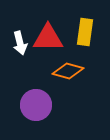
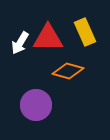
yellow rectangle: rotated 32 degrees counterclockwise
white arrow: rotated 45 degrees clockwise
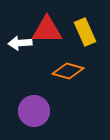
red triangle: moved 1 px left, 8 px up
white arrow: rotated 55 degrees clockwise
purple circle: moved 2 px left, 6 px down
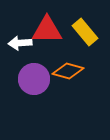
yellow rectangle: rotated 16 degrees counterclockwise
purple circle: moved 32 px up
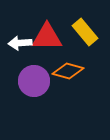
red triangle: moved 7 px down
purple circle: moved 2 px down
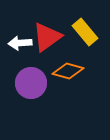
red triangle: rotated 36 degrees counterclockwise
purple circle: moved 3 px left, 2 px down
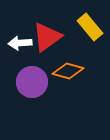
yellow rectangle: moved 5 px right, 5 px up
purple circle: moved 1 px right, 1 px up
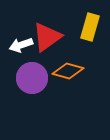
yellow rectangle: rotated 56 degrees clockwise
white arrow: moved 1 px right, 2 px down; rotated 15 degrees counterclockwise
purple circle: moved 4 px up
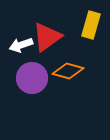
yellow rectangle: moved 1 px right, 2 px up
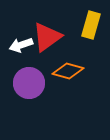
purple circle: moved 3 px left, 5 px down
